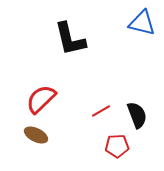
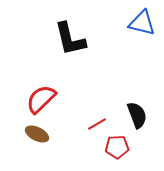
red line: moved 4 px left, 13 px down
brown ellipse: moved 1 px right, 1 px up
red pentagon: moved 1 px down
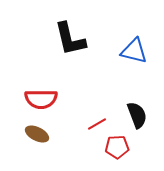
blue triangle: moved 8 px left, 28 px down
red semicircle: rotated 136 degrees counterclockwise
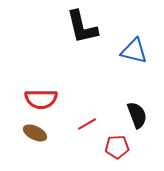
black L-shape: moved 12 px right, 12 px up
red line: moved 10 px left
brown ellipse: moved 2 px left, 1 px up
